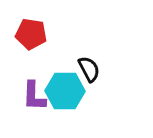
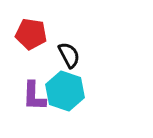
black semicircle: moved 20 px left, 14 px up
cyan hexagon: rotated 18 degrees clockwise
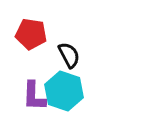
cyan hexagon: moved 1 px left
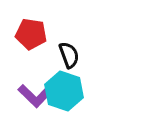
black semicircle: rotated 8 degrees clockwise
purple L-shape: rotated 48 degrees counterclockwise
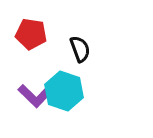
black semicircle: moved 11 px right, 6 px up
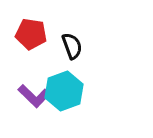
black semicircle: moved 8 px left, 3 px up
cyan hexagon: rotated 21 degrees clockwise
